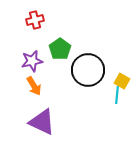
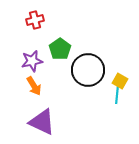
yellow square: moved 2 px left
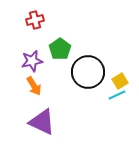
black circle: moved 2 px down
yellow square: rotated 28 degrees clockwise
cyan line: rotated 60 degrees clockwise
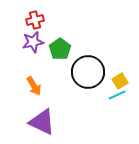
purple star: moved 1 px right, 19 px up
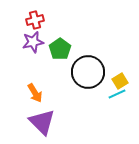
orange arrow: moved 1 px right, 7 px down
cyan line: moved 1 px up
purple triangle: rotated 20 degrees clockwise
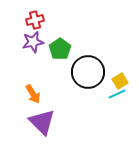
orange arrow: moved 2 px left, 1 px down
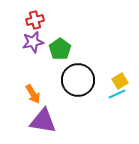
black circle: moved 10 px left, 8 px down
purple triangle: moved 1 px right, 1 px up; rotated 36 degrees counterclockwise
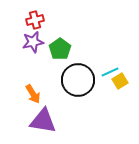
cyan line: moved 7 px left, 22 px up
